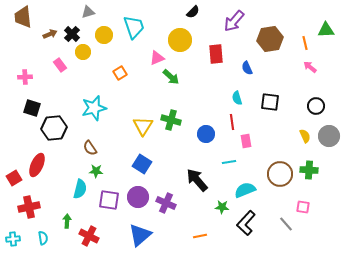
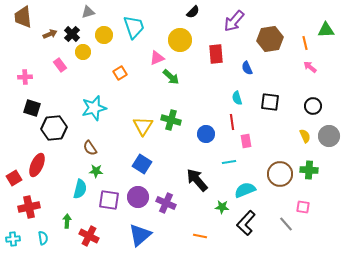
black circle at (316, 106): moved 3 px left
orange line at (200, 236): rotated 24 degrees clockwise
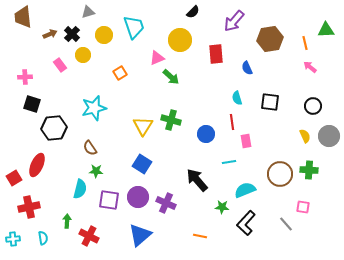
yellow circle at (83, 52): moved 3 px down
black square at (32, 108): moved 4 px up
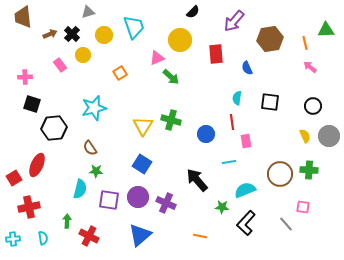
cyan semicircle at (237, 98): rotated 24 degrees clockwise
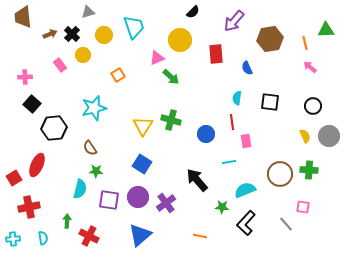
orange square at (120, 73): moved 2 px left, 2 px down
black square at (32, 104): rotated 24 degrees clockwise
purple cross at (166, 203): rotated 30 degrees clockwise
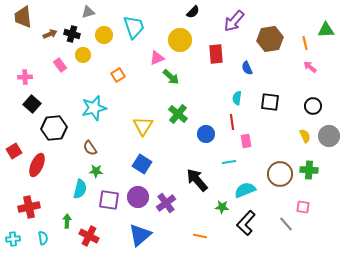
black cross at (72, 34): rotated 28 degrees counterclockwise
green cross at (171, 120): moved 7 px right, 6 px up; rotated 24 degrees clockwise
red square at (14, 178): moved 27 px up
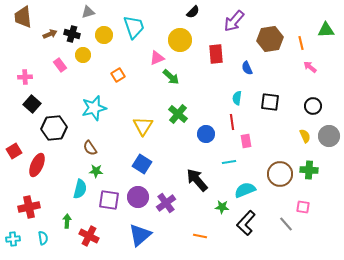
orange line at (305, 43): moved 4 px left
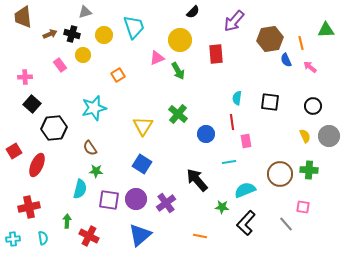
gray triangle at (88, 12): moved 3 px left
blue semicircle at (247, 68): moved 39 px right, 8 px up
green arrow at (171, 77): moved 7 px right, 6 px up; rotated 18 degrees clockwise
purple circle at (138, 197): moved 2 px left, 2 px down
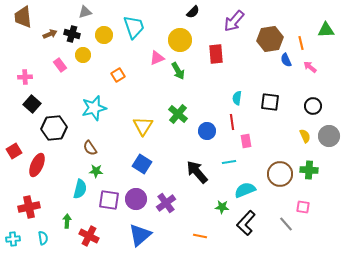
blue circle at (206, 134): moved 1 px right, 3 px up
black arrow at (197, 180): moved 8 px up
